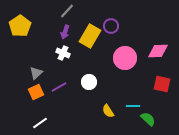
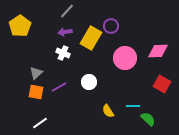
purple arrow: rotated 64 degrees clockwise
yellow rectangle: moved 1 px right, 2 px down
red square: rotated 18 degrees clockwise
orange square: rotated 35 degrees clockwise
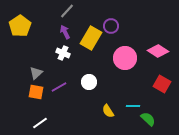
purple arrow: rotated 72 degrees clockwise
pink diamond: rotated 35 degrees clockwise
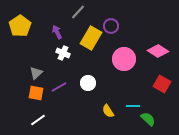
gray line: moved 11 px right, 1 px down
purple arrow: moved 8 px left
pink circle: moved 1 px left, 1 px down
white circle: moved 1 px left, 1 px down
orange square: moved 1 px down
white line: moved 2 px left, 3 px up
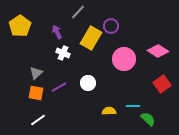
red square: rotated 24 degrees clockwise
yellow semicircle: moved 1 px right; rotated 120 degrees clockwise
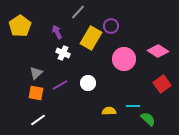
purple line: moved 1 px right, 2 px up
